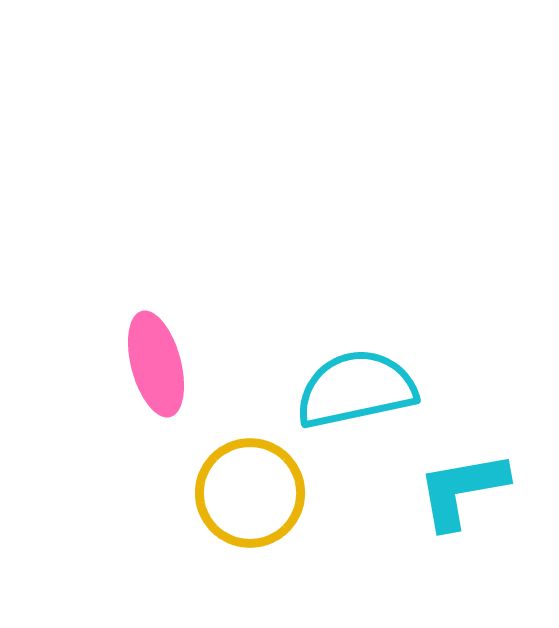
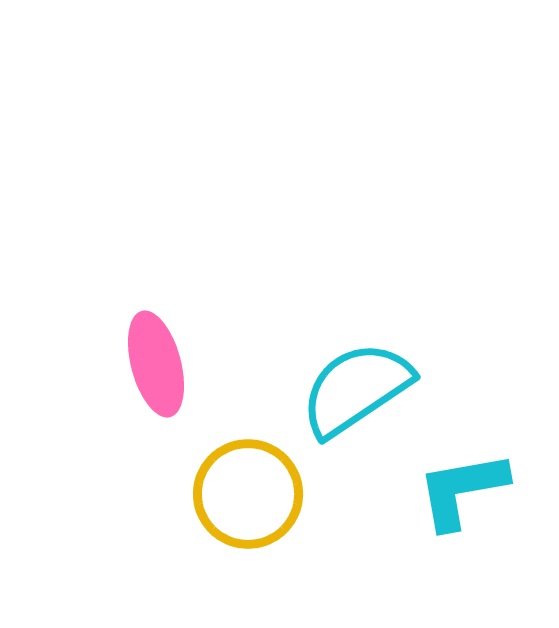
cyan semicircle: rotated 22 degrees counterclockwise
yellow circle: moved 2 px left, 1 px down
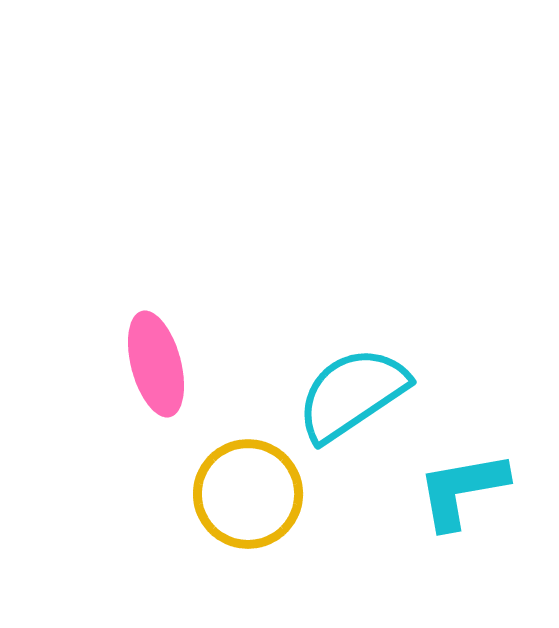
cyan semicircle: moved 4 px left, 5 px down
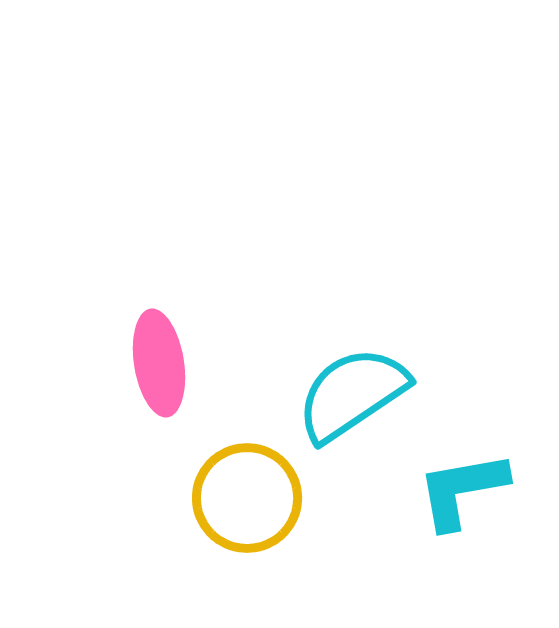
pink ellipse: moved 3 px right, 1 px up; rotated 6 degrees clockwise
yellow circle: moved 1 px left, 4 px down
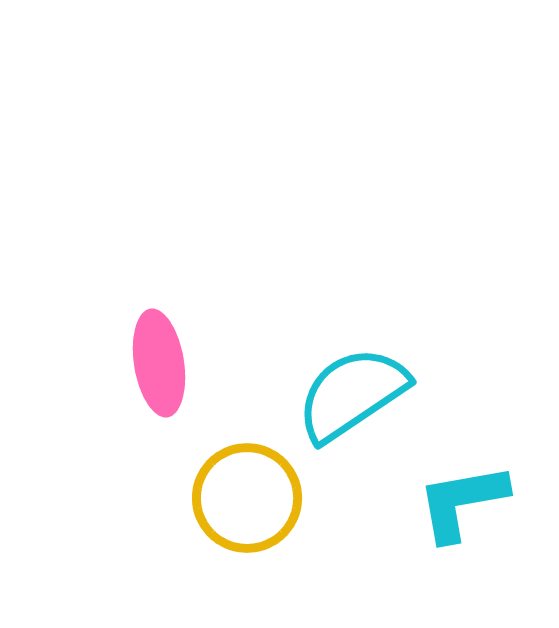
cyan L-shape: moved 12 px down
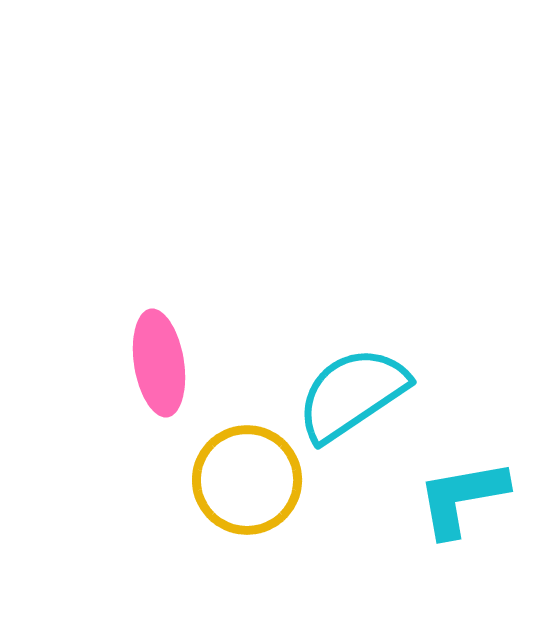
yellow circle: moved 18 px up
cyan L-shape: moved 4 px up
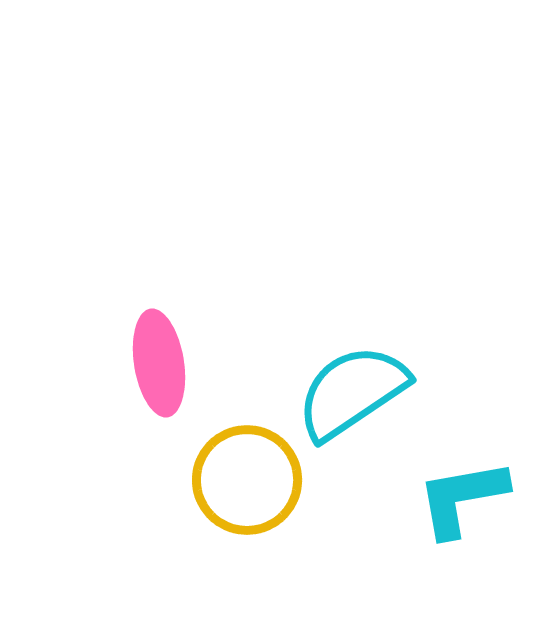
cyan semicircle: moved 2 px up
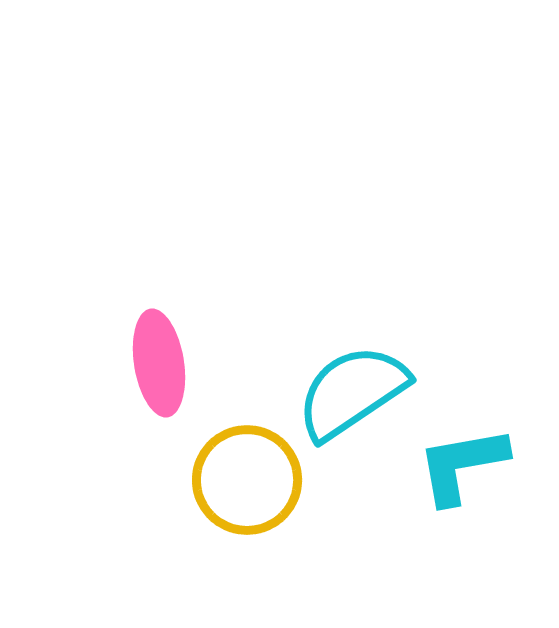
cyan L-shape: moved 33 px up
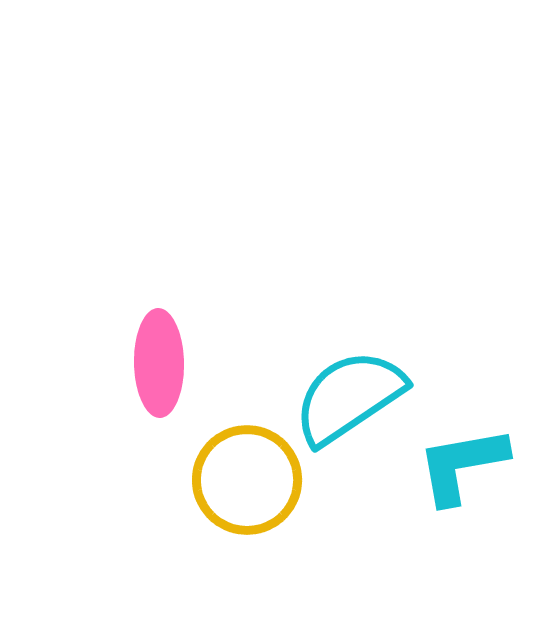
pink ellipse: rotated 8 degrees clockwise
cyan semicircle: moved 3 px left, 5 px down
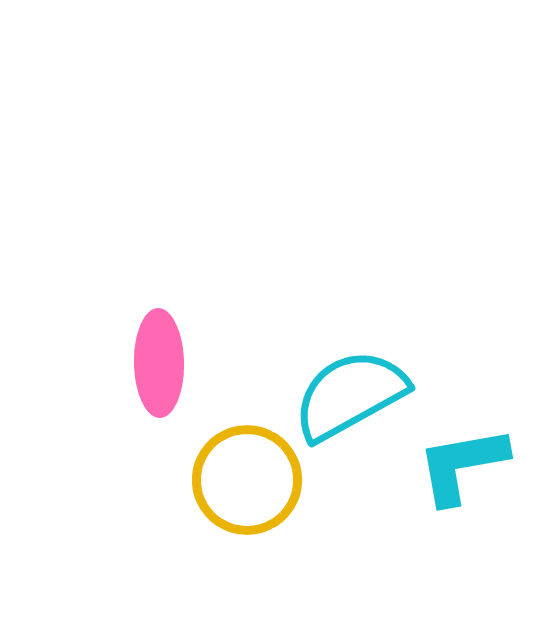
cyan semicircle: moved 1 px right, 2 px up; rotated 5 degrees clockwise
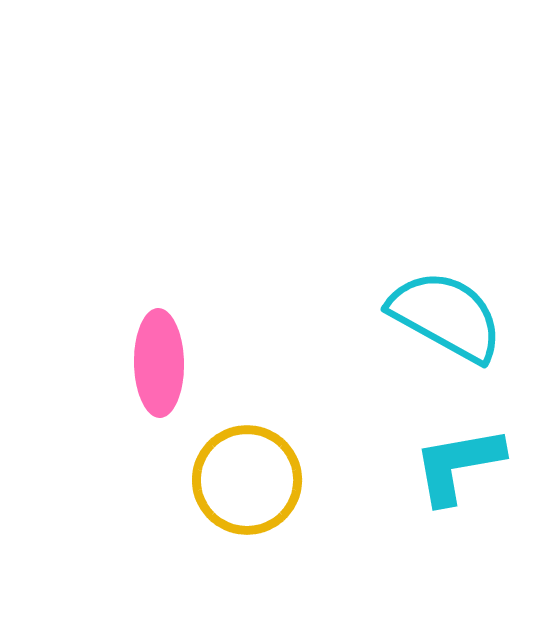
cyan semicircle: moved 96 px right, 79 px up; rotated 58 degrees clockwise
cyan L-shape: moved 4 px left
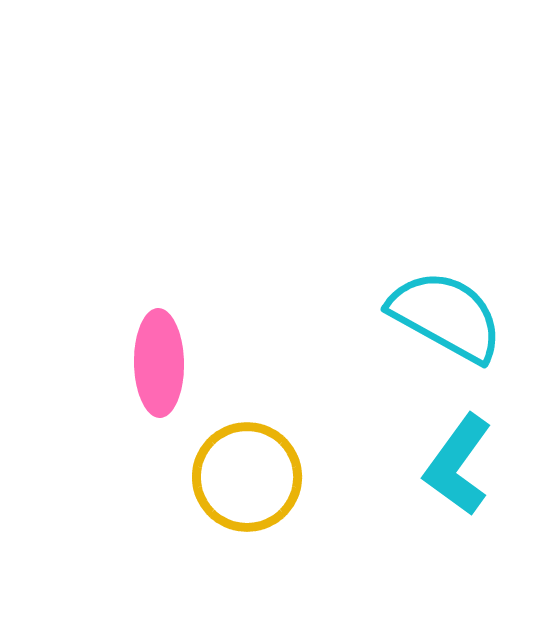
cyan L-shape: rotated 44 degrees counterclockwise
yellow circle: moved 3 px up
